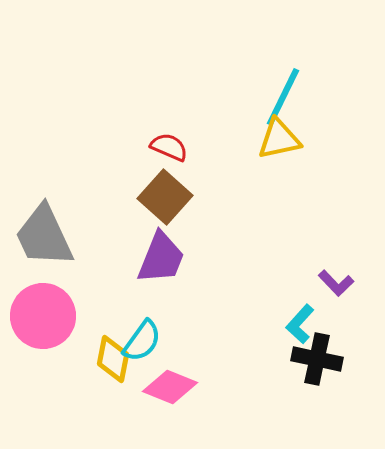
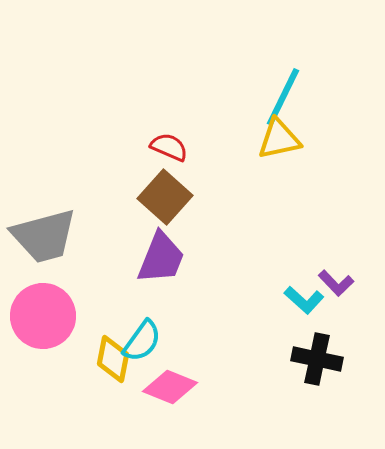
gray trapezoid: rotated 80 degrees counterclockwise
cyan L-shape: moved 4 px right, 24 px up; rotated 90 degrees counterclockwise
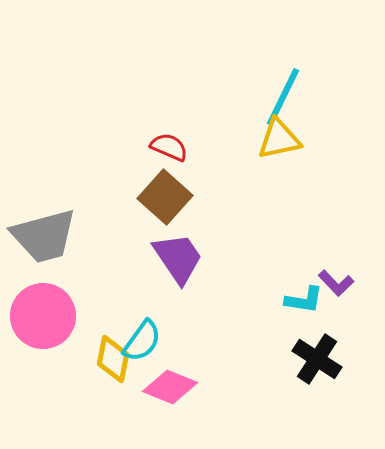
purple trapezoid: moved 17 px right; rotated 56 degrees counterclockwise
cyan L-shape: rotated 33 degrees counterclockwise
black cross: rotated 21 degrees clockwise
